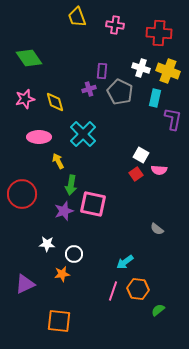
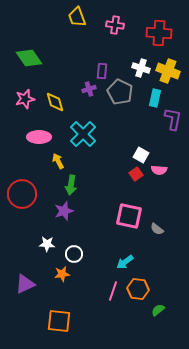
pink square: moved 36 px right, 12 px down
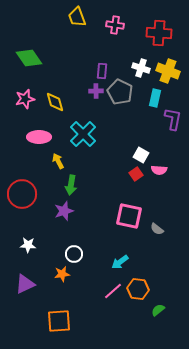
purple cross: moved 7 px right, 2 px down; rotated 16 degrees clockwise
white star: moved 19 px left, 1 px down
cyan arrow: moved 5 px left
pink line: rotated 30 degrees clockwise
orange square: rotated 10 degrees counterclockwise
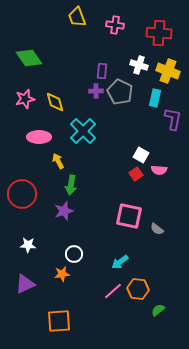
white cross: moved 2 px left, 3 px up
cyan cross: moved 3 px up
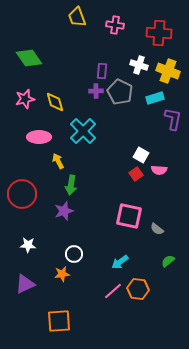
cyan rectangle: rotated 60 degrees clockwise
green semicircle: moved 10 px right, 49 px up
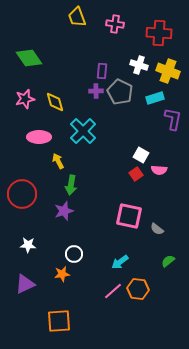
pink cross: moved 1 px up
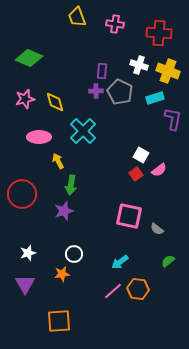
green diamond: rotated 32 degrees counterclockwise
pink semicircle: rotated 42 degrees counterclockwise
white star: moved 8 px down; rotated 21 degrees counterclockwise
purple triangle: rotated 35 degrees counterclockwise
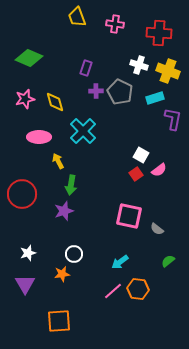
purple rectangle: moved 16 px left, 3 px up; rotated 14 degrees clockwise
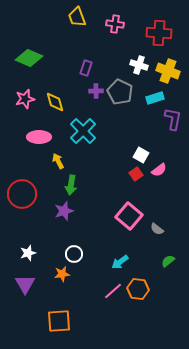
pink square: rotated 28 degrees clockwise
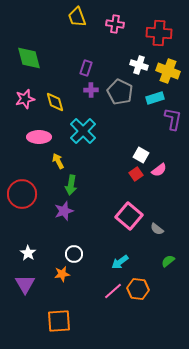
green diamond: rotated 52 degrees clockwise
purple cross: moved 5 px left, 1 px up
white star: rotated 21 degrees counterclockwise
